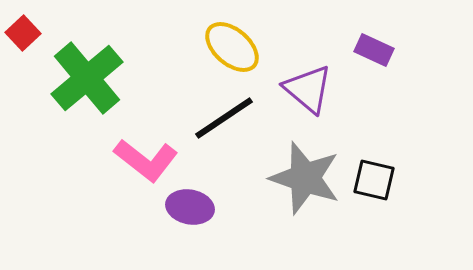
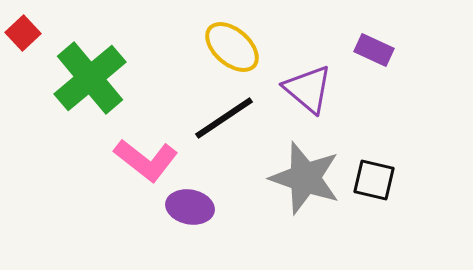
green cross: moved 3 px right
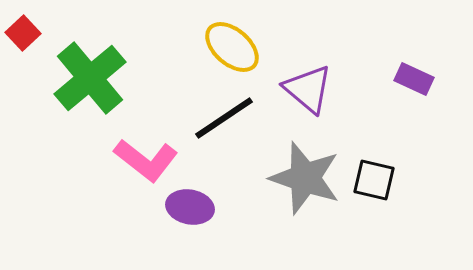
purple rectangle: moved 40 px right, 29 px down
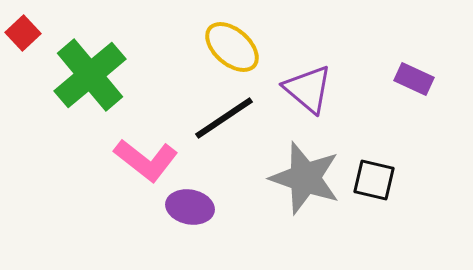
green cross: moved 3 px up
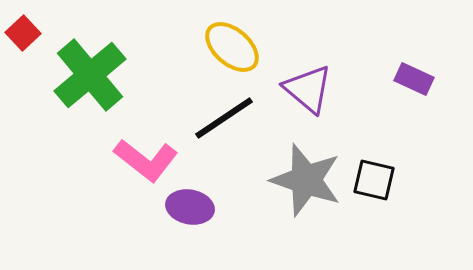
gray star: moved 1 px right, 2 px down
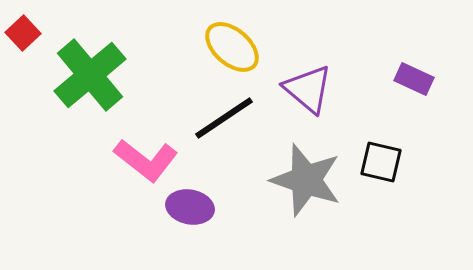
black square: moved 7 px right, 18 px up
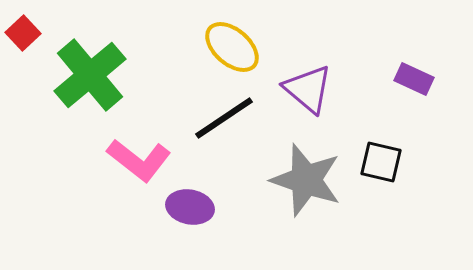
pink L-shape: moved 7 px left
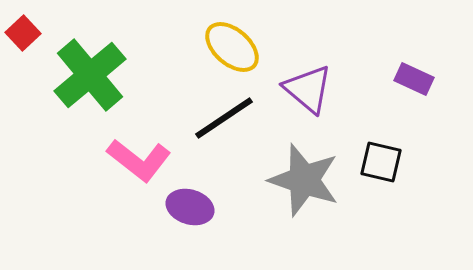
gray star: moved 2 px left
purple ellipse: rotated 6 degrees clockwise
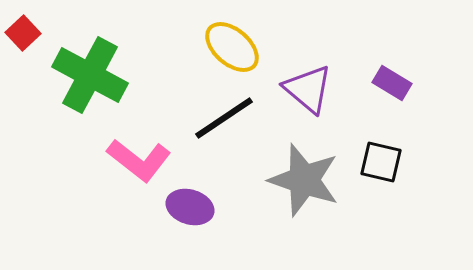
green cross: rotated 22 degrees counterclockwise
purple rectangle: moved 22 px left, 4 px down; rotated 6 degrees clockwise
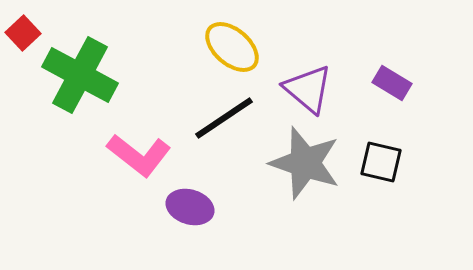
green cross: moved 10 px left
pink L-shape: moved 5 px up
gray star: moved 1 px right, 17 px up
